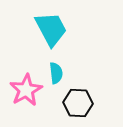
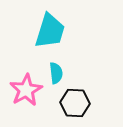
cyan trapezoid: moved 1 px left, 2 px down; rotated 45 degrees clockwise
black hexagon: moved 3 px left
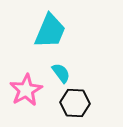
cyan trapezoid: rotated 6 degrees clockwise
cyan semicircle: moved 5 px right; rotated 30 degrees counterclockwise
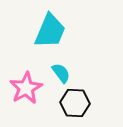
pink star: moved 2 px up
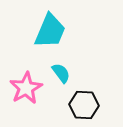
black hexagon: moved 9 px right, 2 px down
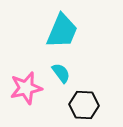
cyan trapezoid: moved 12 px right
pink star: rotated 16 degrees clockwise
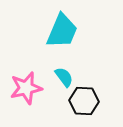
cyan semicircle: moved 3 px right, 4 px down
black hexagon: moved 4 px up
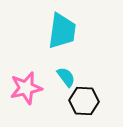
cyan trapezoid: rotated 15 degrees counterclockwise
cyan semicircle: moved 2 px right
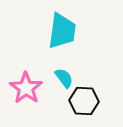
cyan semicircle: moved 2 px left, 1 px down
pink star: rotated 24 degrees counterclockwise
